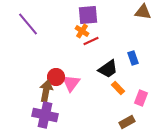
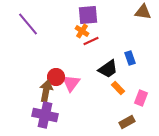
blue rectangle: moved 3 px left
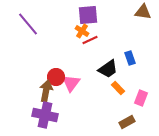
red line: moved 1 px left, 1 px up
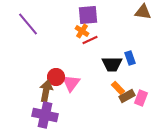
black trapezoid: moved 4 px right, 5 px up; rotated 35 degrees clockwise
brown rectangle: moved 26 px up
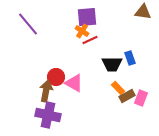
purple square: moved 1 px left, 2 px down
pink triangle: moved 3 px right; rotated 36 degrees counterclockwise
purple cross: moved 3 px right
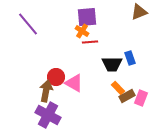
brown triangle: moved 4 px left; rotated 30 degrees counterclockwise
red line: moved 2 px down; rotated 21 degrees clockwise
purple cross: rotated 15 degrees clockwise
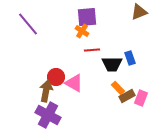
red line: moved 2 px right, 8 px down
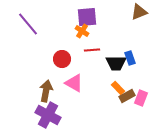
black trapezoid: moved 4 px right, 1 px up
red circle: moved 6 px right, 18 px up
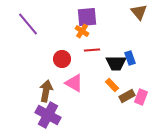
brown triangle: rotated 48 degrees counterclockwise
orange rectangle: moved 6 px left, 3 px up
pink rectangle: moved 1 px up
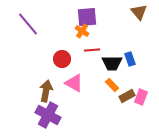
blue rectangle: moved 1 px down
black trapezoid: moved 4 px left
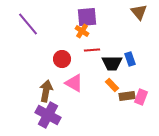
brown rectangle: rotated 21 degrees clockwise
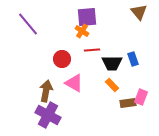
blue rectangle: moved 3 px right
brown rectangle: moved 1 px right, 7 px down
